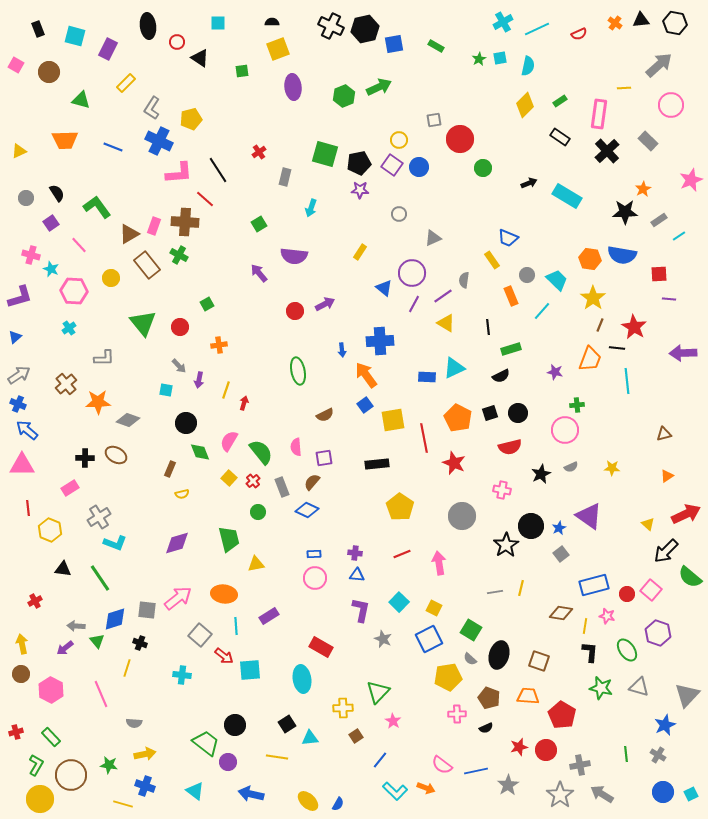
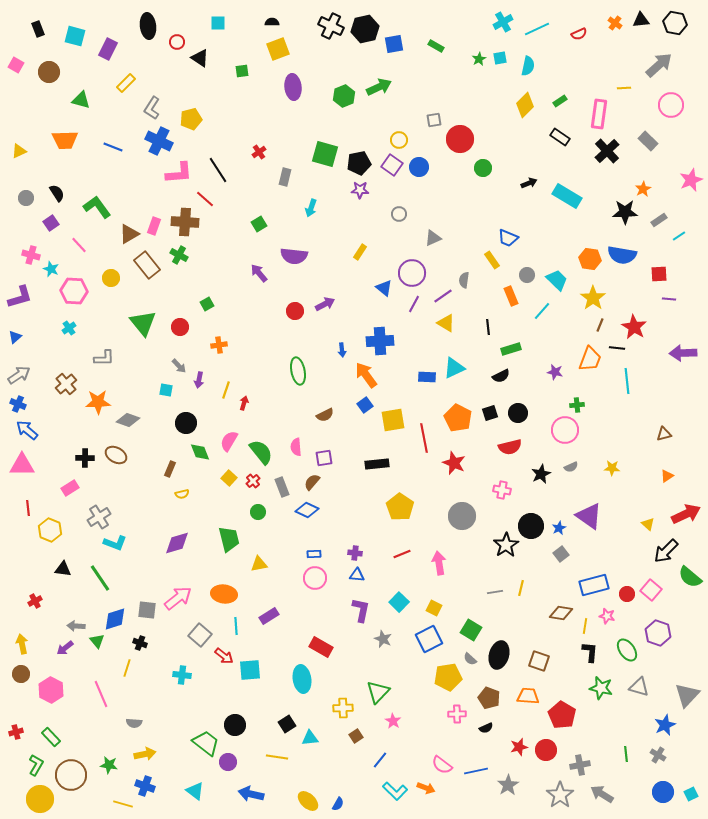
yellow triangle at (256, 564): moved 3 px right
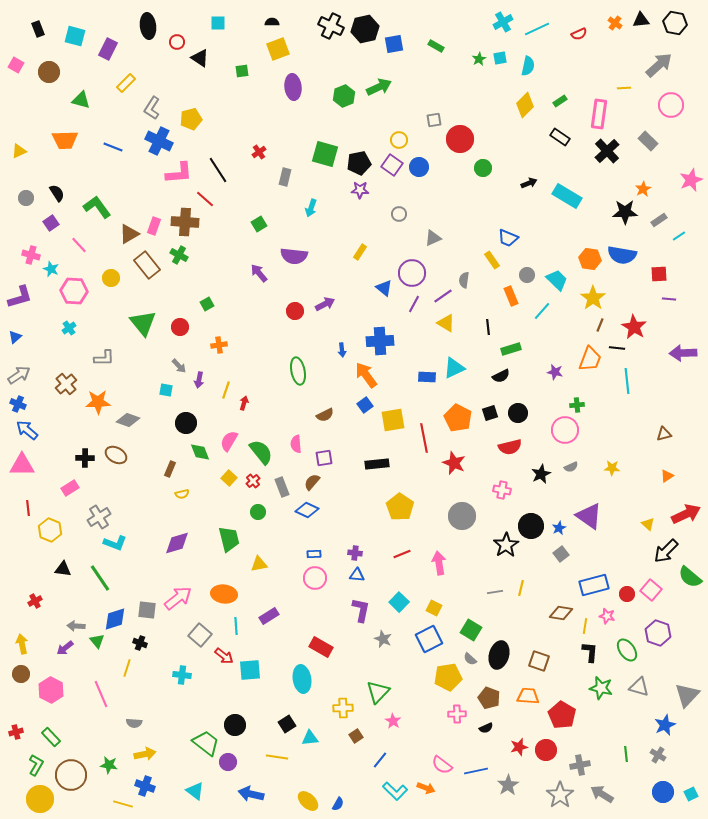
pink semicircle at (296, 447): moved 3 px up
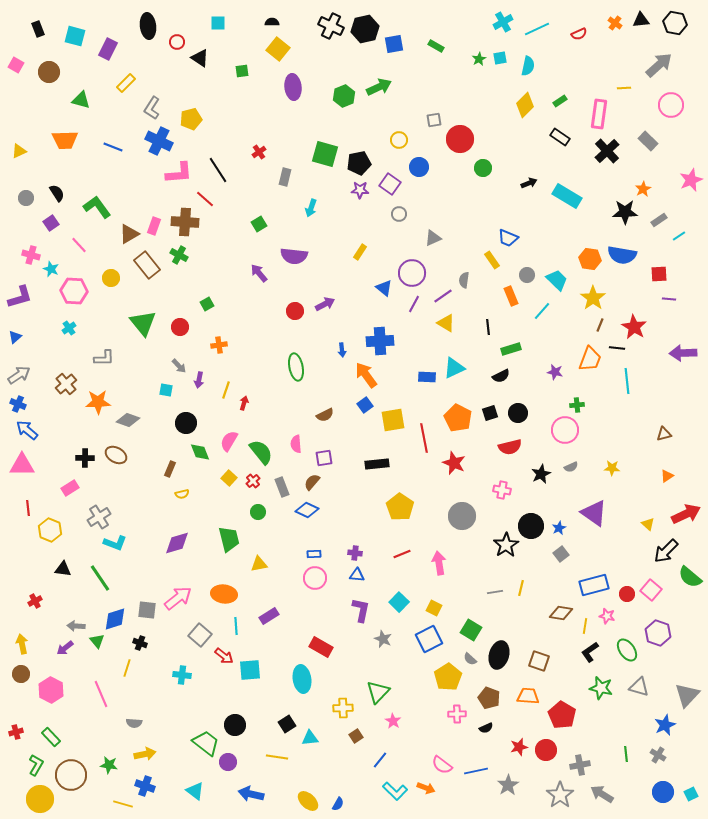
yellow square at (278, 49): rotated 30 degrees counterclockwise
purple square at (392, 165): moved 2 px left, 19 px down
green ellipse at (298, 371): moved 2 px left, 4 px up
purple triangle at (589, 516): moved 5 px right, 3 px up
black L-shape at (590, 652): rotated 130 degrees counterclockwise
yellow pentagon at (448, 677): rotated 24 degrees counterclockwise
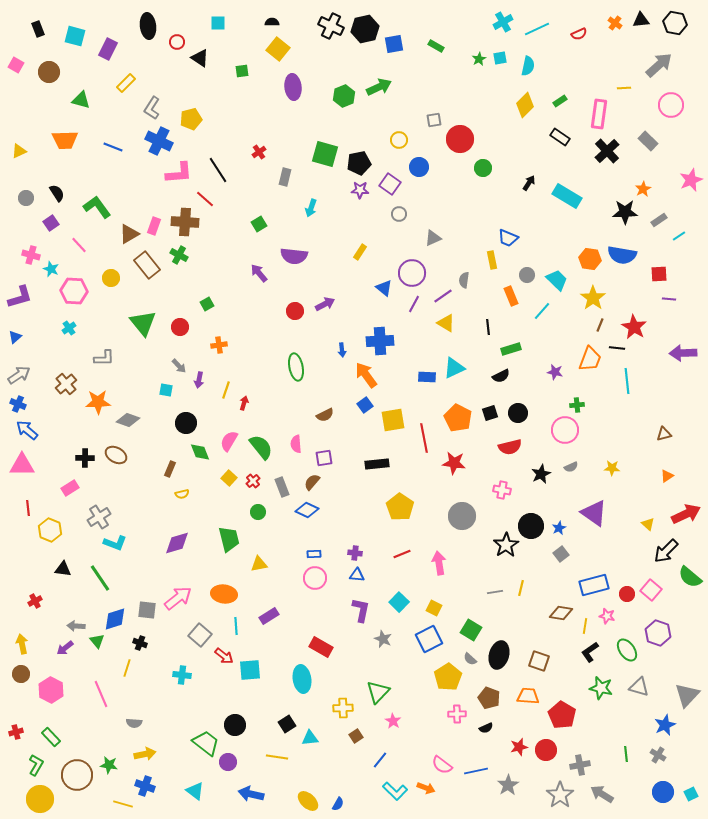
black arrow at (529, 183): rotated 35 degrees counterclockwise
yellow rectangle at (492, 260): rotated 24 degrees clockwise
green semicircle at (261, 452): moved 5 px up
red star at (454, 463): rotated 15 degrees counterclockwise
brown circle at (71, 775): moved 6 px right
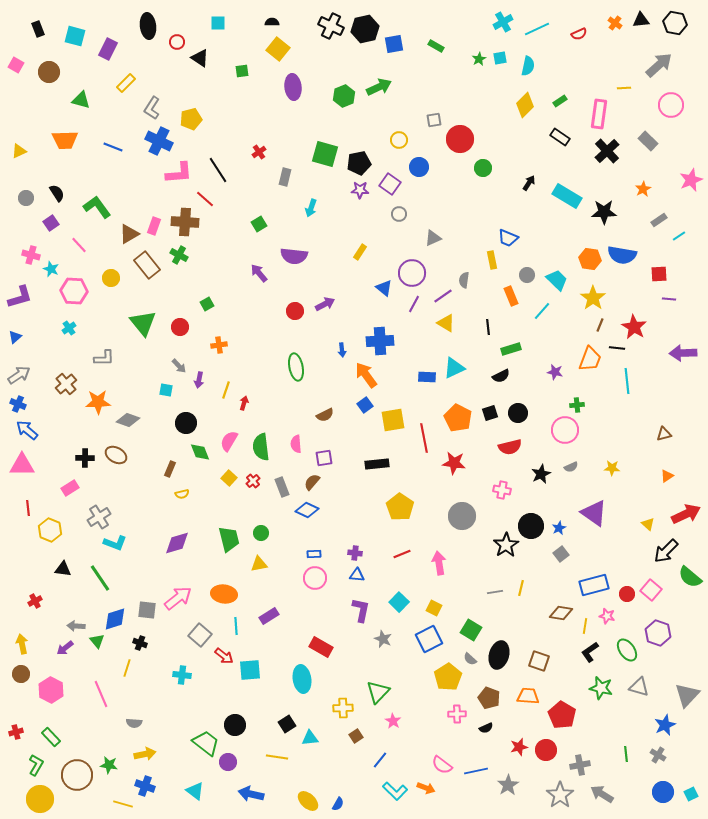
black star at (625, 212): moved 21 px left
green semicircle at (261, 447): rotated 148 degrees counterclockwise
green circle at (258, 512): moved 3 px right, 21 px down
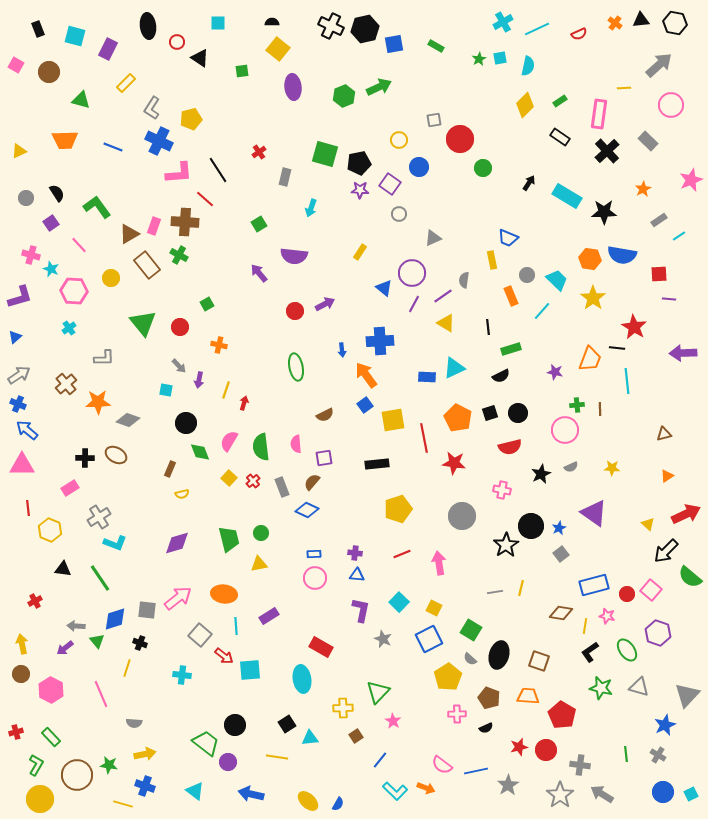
brown line at (600, 325): moved 84 px down; rotated 24 degrees counterclockwise
orange cross at (219, 345): rotated 21 degrees clockwise
yellow pentagon at (400, 507): moved 2 px left, 2 px down; rotated 20 degrees clockwise
gray cross at (580, 765): rotated 18 degrees clockwise
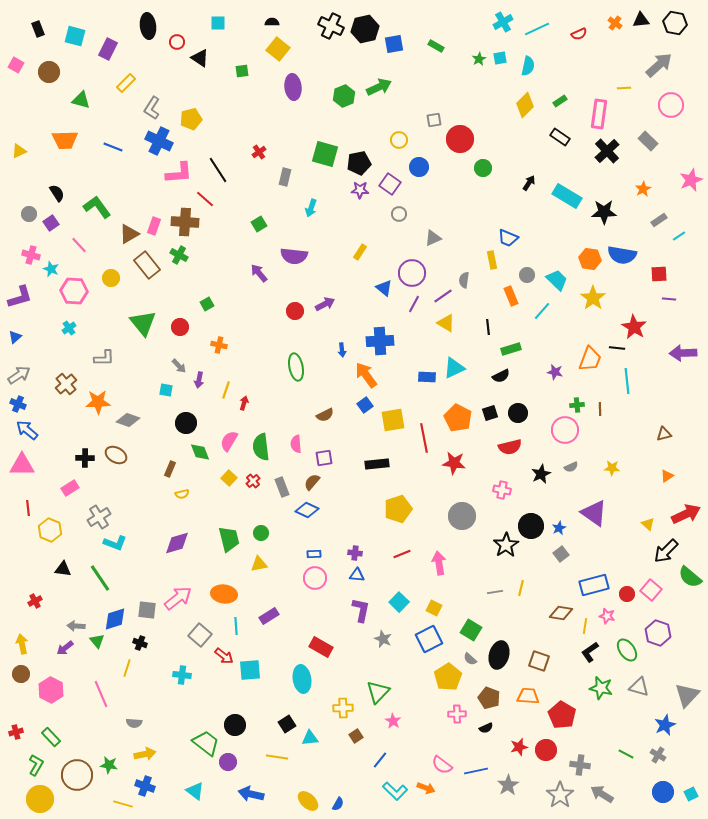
gray circle at (26, 198): moved 3 px right, 16 px down
green line at (626, 754): rotated 56 degrees counterclockwise
